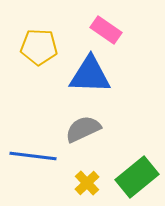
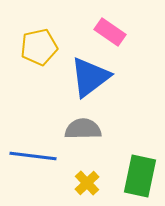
pink rectangle: moved 4 px right, 2 px down
yellow pentagon: rotated 15 degrees counterclockwise
blue triangle: moved 2 px down; rotated 39 degrees counterclockwise
gray semicircle: rotated 24 degrees clockwise
green rectangle: moved 3 px right, 1 px up; rotated 39 degrees counterclockwise
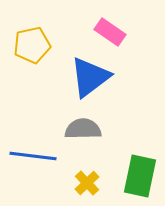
yellow pentagon: moved 7 px left, 2 px up
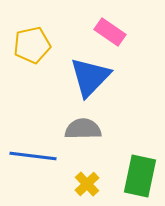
blue triangle: rotated 9 degrees counterclockwise
yellow cross: moved 1 px down
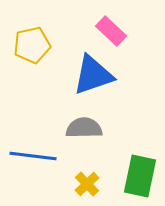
pink rectangle: moved 1 px right, 1 px up; rotated 8 degrees clockwise
blue triangle: moved 3 px right, 2 px up; rotated 27 degrees clockwise
gray semicircle: moved 1 px right, 1 px up
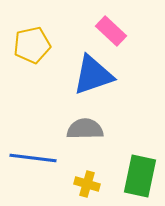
gray semicircle: moved 1 px right, 1 px down
blue line: moved 2 px down
yellow cross: rotated 30 degrees counterclockwise
